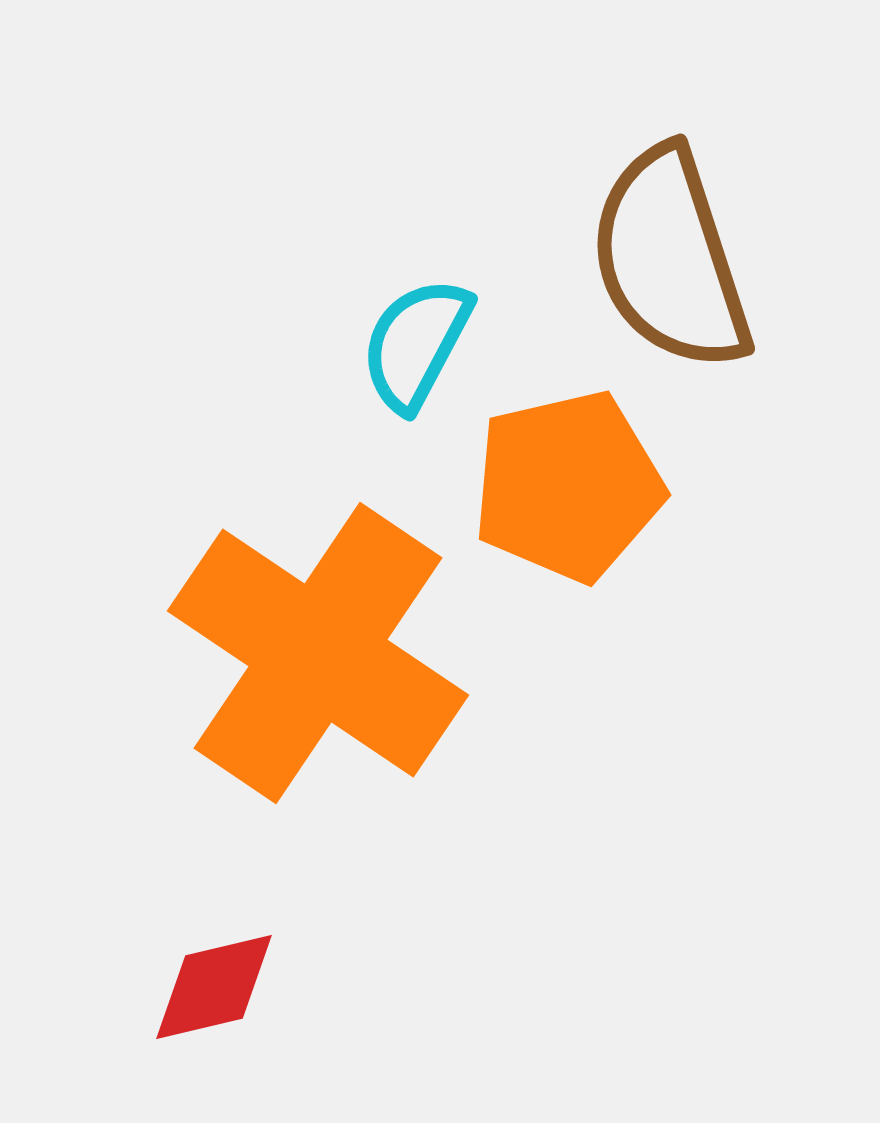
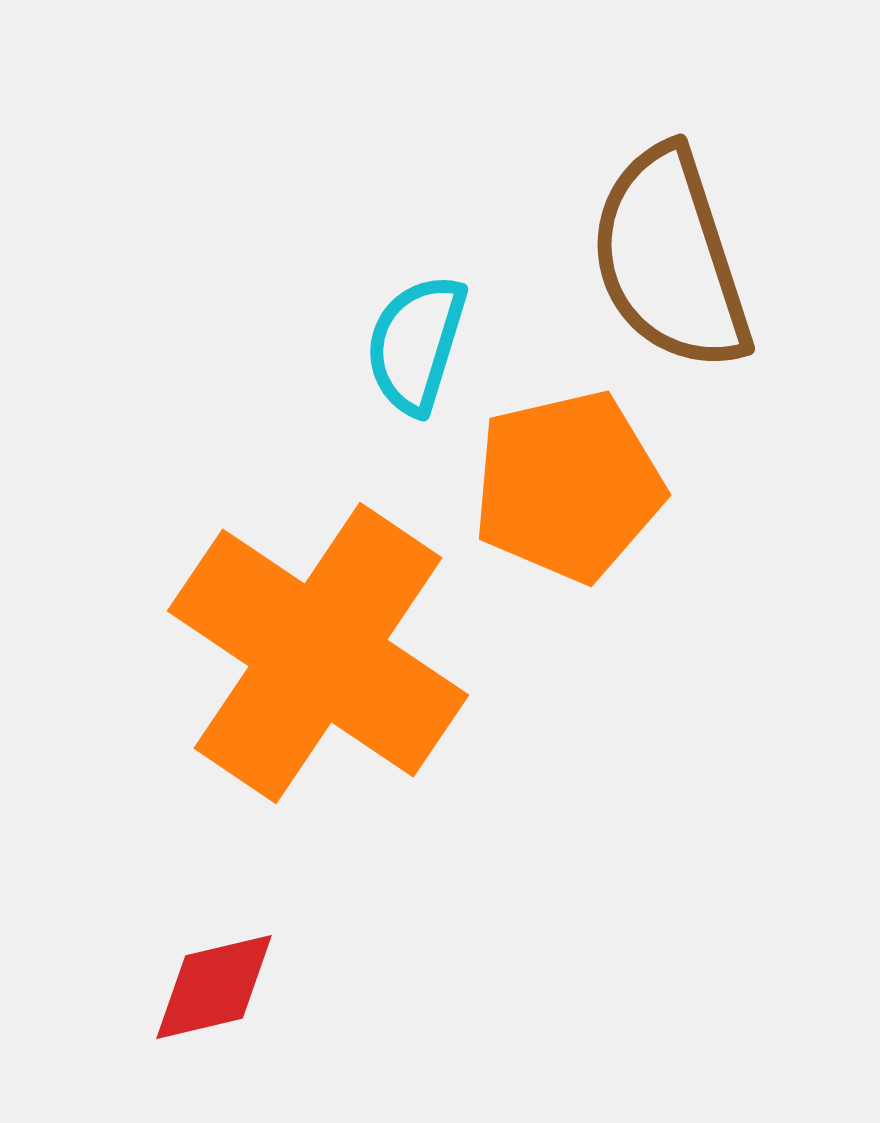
cyan semicircle: rotated 11 degrees counterclockwise
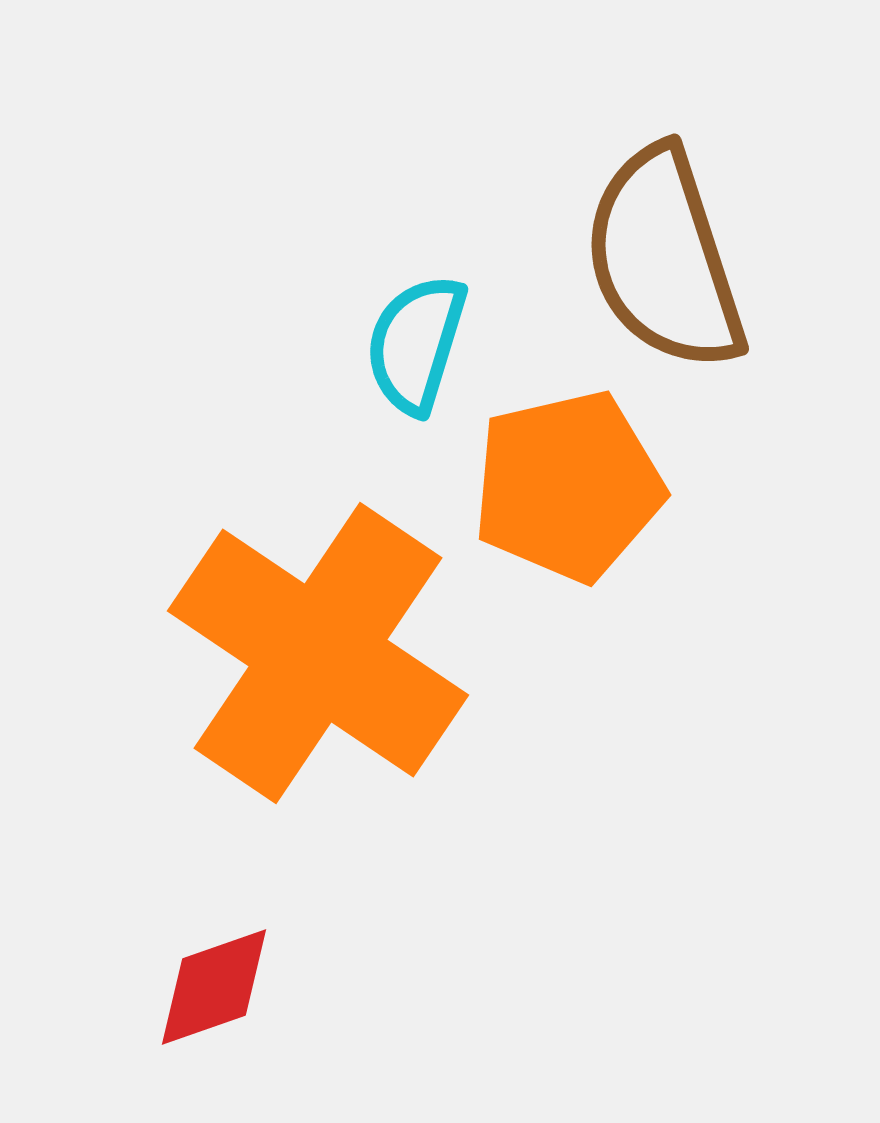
brown semicircle: moved 6 px left
red diamond: rotated 6 degrees counterclockwise
